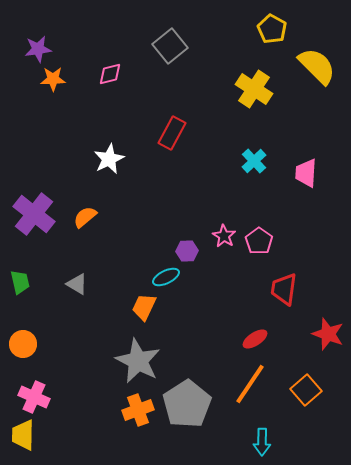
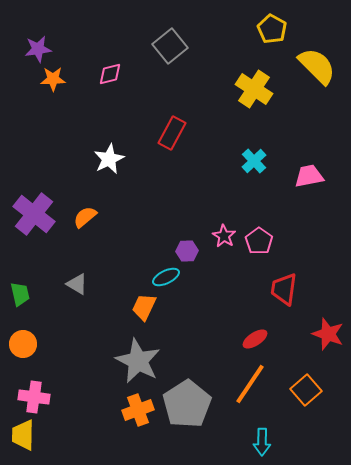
pink trapezoid: moved 3 px right, 3 px down; rotated 76 degrees clockwise
green trapezoid: moved 12 px down
pink cross: rotated 16 degrees counterclockwise
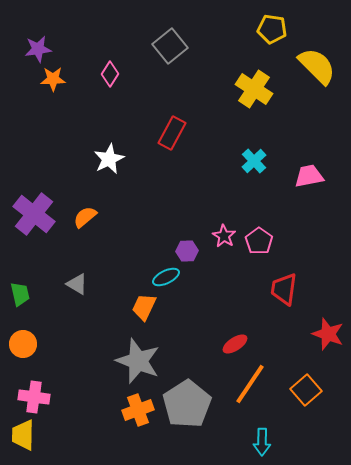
yellow pentagon: rotated 20 degrees counterclockwise
pink diamond: rotated 45 degrees counterclockwise
red ellipse: moved 20 px left, 5 px down
gray star: rotated 6 degrees counterclockwise
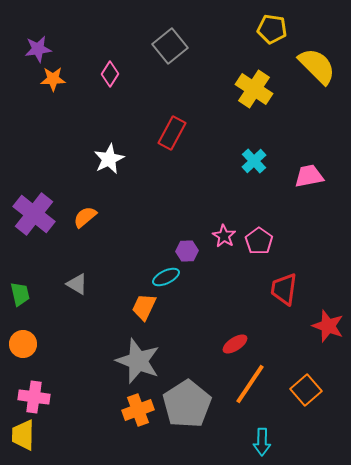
red star: moved 8 px up
